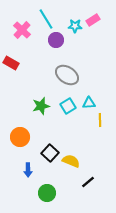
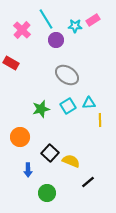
green star: moved 3 px down
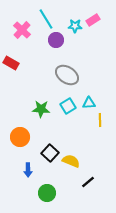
green star: rotated 18 degrees clockwise
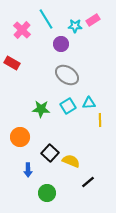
purple circle: moved 5 px right, 4 px down
red rectangle: moved 1 px right
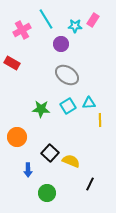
pink rectangle: rotated 24 degrees counterclockwise
pink cross: rotated 18 degrees clockwise
orange circle: moved 3 px left
black line: moved 2 px right, 2 px down; rotated 24 degrees counterclockwise
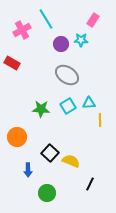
cyan star: moved 6 px right, 14 px down
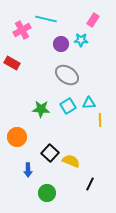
cyan line: rotated 45 degrees counterclockwise
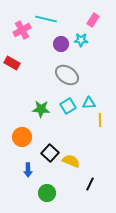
orange circle: moved 5 px right
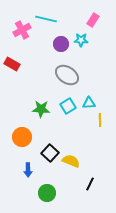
red rectangle: moved 1 px down
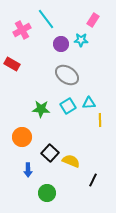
cyan line: rotated 40 degrees clockwise
black line: moved 3 px right, 4 px up
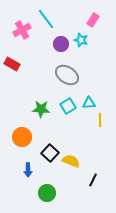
cyan star: rotated 16 degrees clockwise
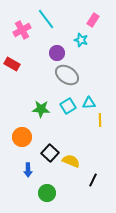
purple circle: moved 4 px left, 9 px down
